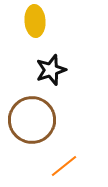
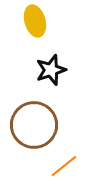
yellow ellipse: rotated 12 degrees counterclockwise
brown circle: moved 2 px right, 5 px down
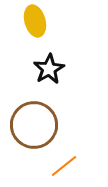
black star: moved 2 px left, 1 px up; rotated 12 degrees counterclockwise
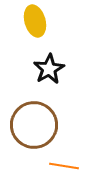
orange line: rotated 48 degrees clockwise
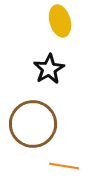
yellow ellipse: moved 25 px right
brown circle: moved 1 px left, 1 px up
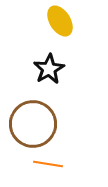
yellow ellipse: rotated 16 degrees counterclockwise
orange line: moved 16 px left, 2 px up
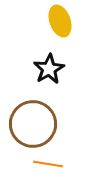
yellow ellipse: rotated 12 degrees clockwise
